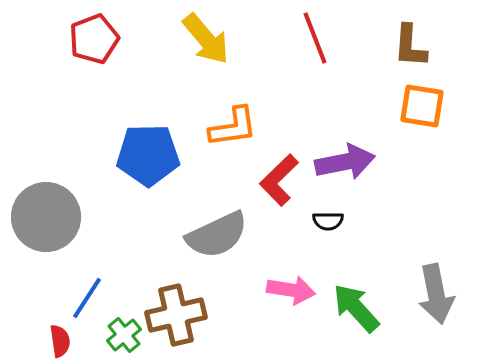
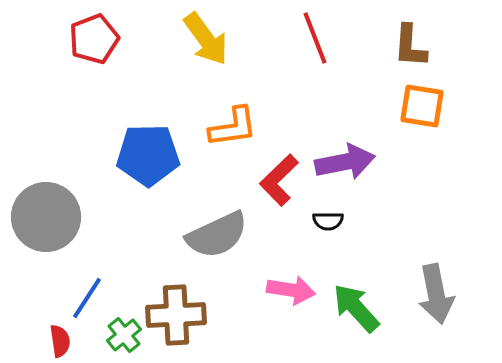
yellow arrow: rotated 4 degrees clockwise
brown cross: rotated 10 degrees clockwise
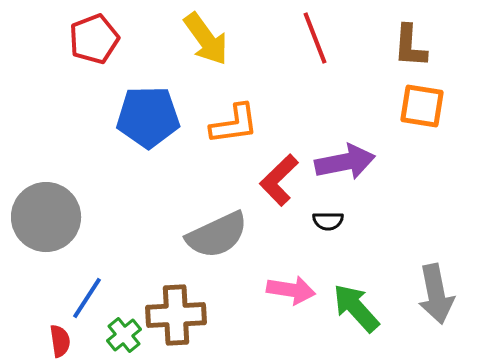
orange L-shape: moved 1 px right, 3 px up
blue pentagon: moved 38 px up
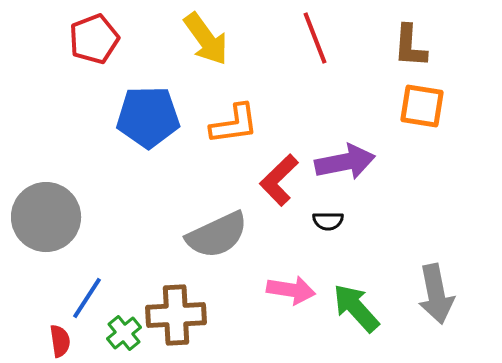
green cross: moved 2 px up
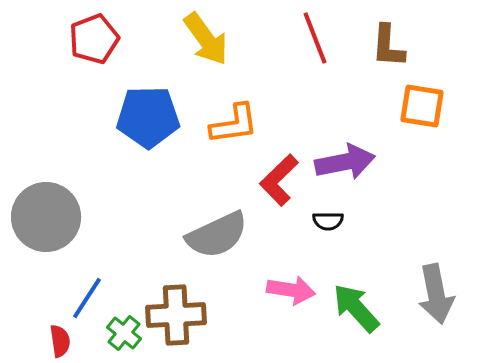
brown L-shape: moved 22 px left
green cross: rotated 12 degrees counterclockwise
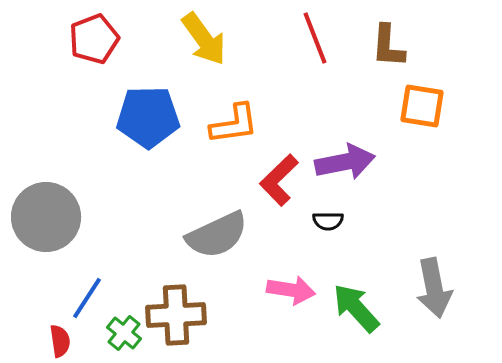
yellow arrow: moved 2 px left
gray arrow: moved 2 px left, 6 px up
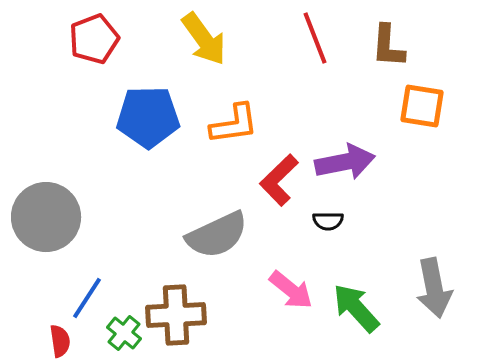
pink arrow: rotated 30 degrees clockwise
